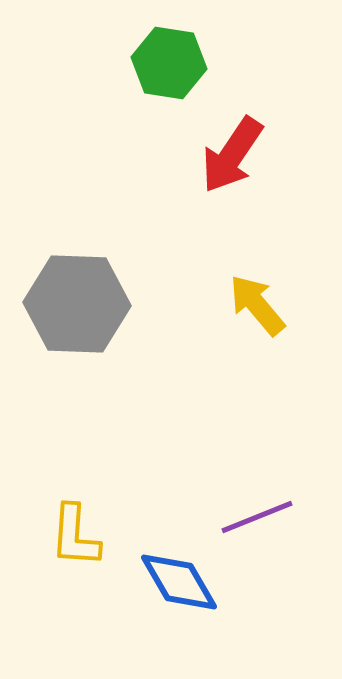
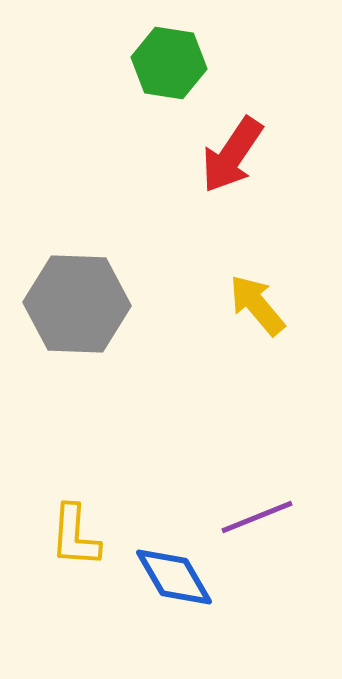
blue diamond: moved 5 px left, 5 px up
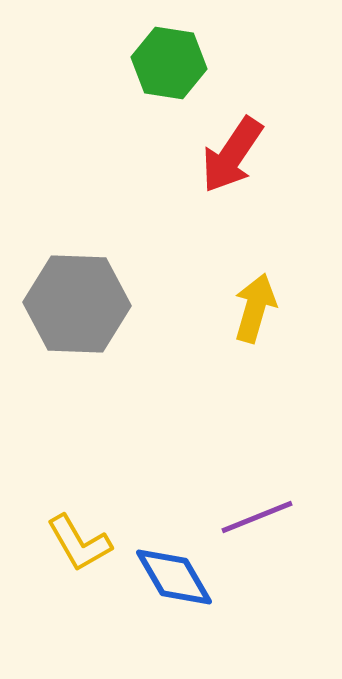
yellow arrow: moved 2 px left, 3 px down; rotated 56 degrees clockwise
yellow L-shape: moved 4 px right, 7 px down; rotated 34 degrees counterclockwise
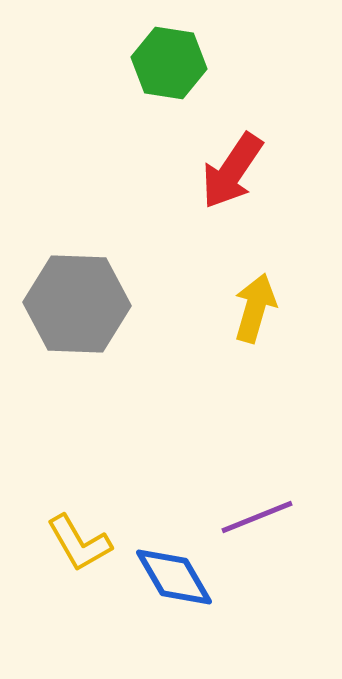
red arrow: moved 16 px down
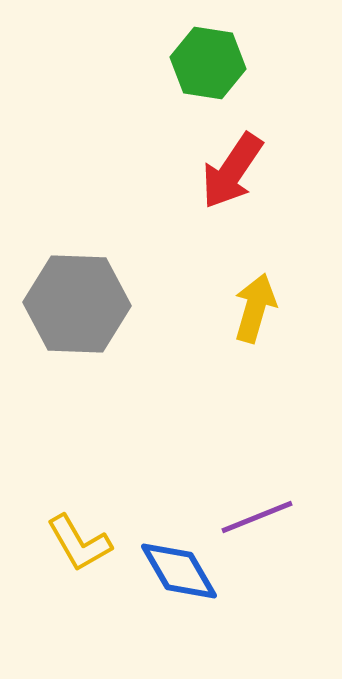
green hexagon: moved 39 px right
blue diamond: moved 5 px right, 6 px up
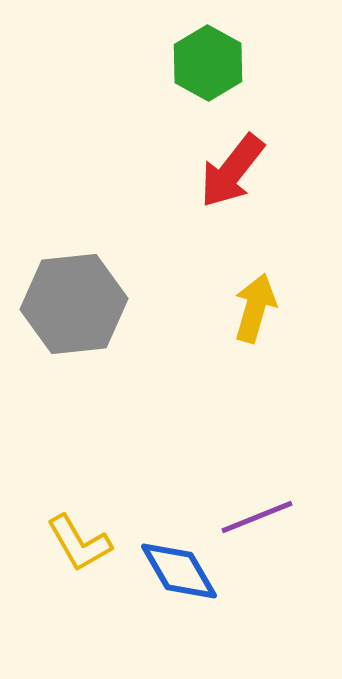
green hexagon: rotated 20 degrees clockwise
red arrow: rotated 4 degrees clockwise
gray hexagon: moved 3 px left; rotated 8 degrees counterclockwise
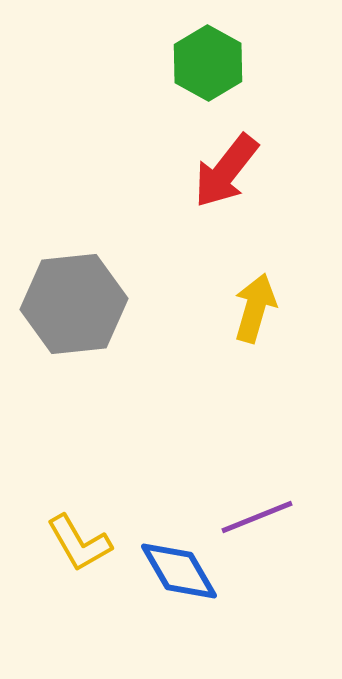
red arrow: moved 6 px left
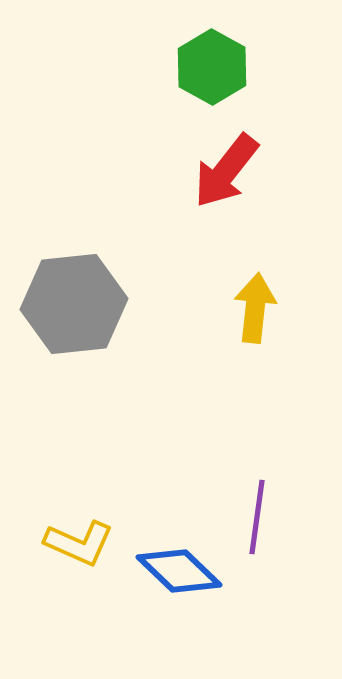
green hexagon: moved 4 px right, 4 px down
yellow arrow: rotated 10 degrees counterclockwise
purple line: rotated 60 degrees counterclockwise
yellow L-shape: rotated 36 degrees counterclockwise
blue diamond: rotated 16 degrees counterclockwise
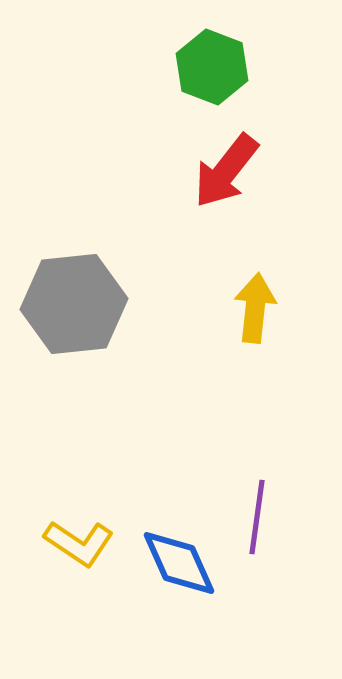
green hexagon: rotated 8 degrees counterclockwise
yellow L-shape: rotated 10 degrees clockwise
blue diamond: moved 8 px up; rotated 22 degrees clockwise
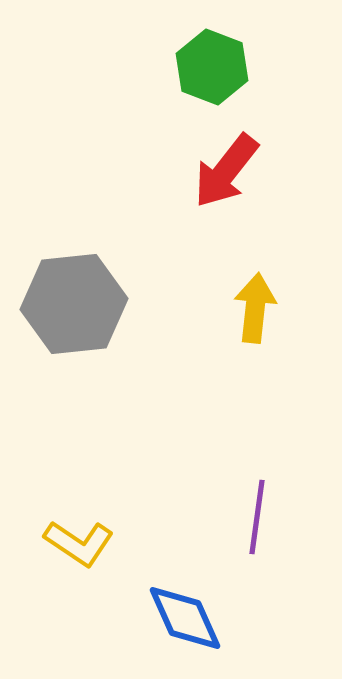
blue diamond: moved 6 px right, 55 px down
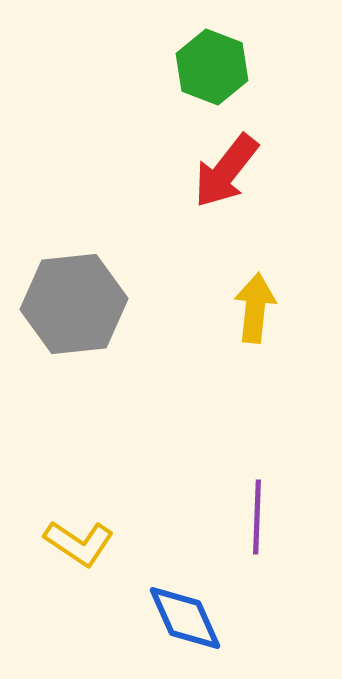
purple line: rotated 6 degrees counterclockwise
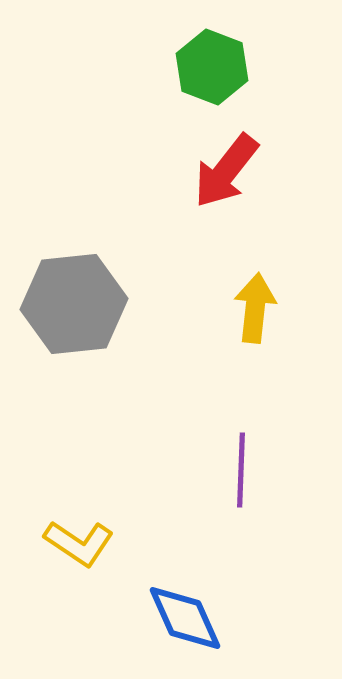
purple line: moved 16 px left, 47 px up
